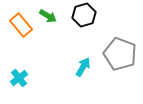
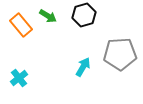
gray pentagon: rotated 24 degrees counterclockwise
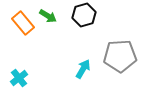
orange rectangle: moved 2 px right, 2 px up
gray pentagon: moved 2 px down
cyan arrow: moved 2 px down
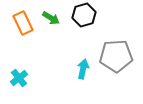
green arrow: moved 3 px right, 2 px down
orange rectangle: rotated 15 degrees clockwise
gray pentagon: moved 4 px left
cyan arrow: rotated 18 degrees counterclockwise
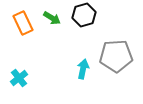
green arrow: moved 1 px right
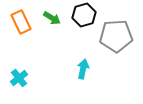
orange rectangle: moved 2 px left, 1 px up
gray pentagon: moved 20 px up
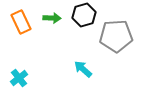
green arrow: rotated 30 degrees counterclockwise
cyan arrow: rotated 60 degrees counterclockwise
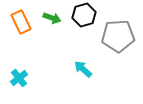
green arrow: rotated 18 degrees clockwise
gray pentagon: moved 2 px right
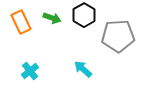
black hexagon: rotated 15 degrees counterclockwise
cyan cross: moved 11 px right, 7 px up
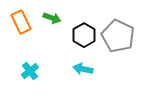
black hexagon: moved 20 px down
gray pentagon: rotated 28 degrees clockwise
cyan arrow: rotated 30 degrees counterclockwise
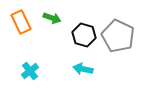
black hexagon: rotated 15 degrees counterclockwise
